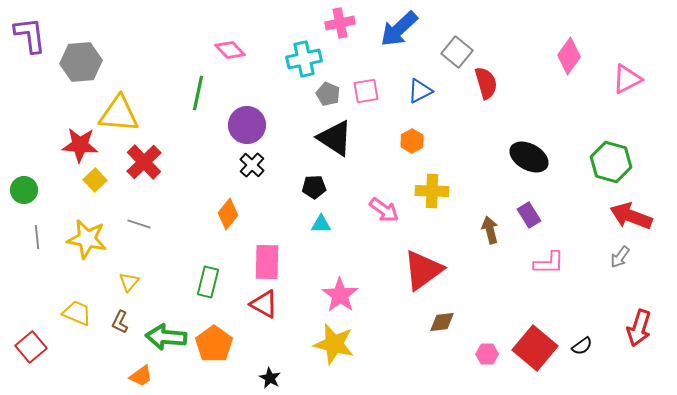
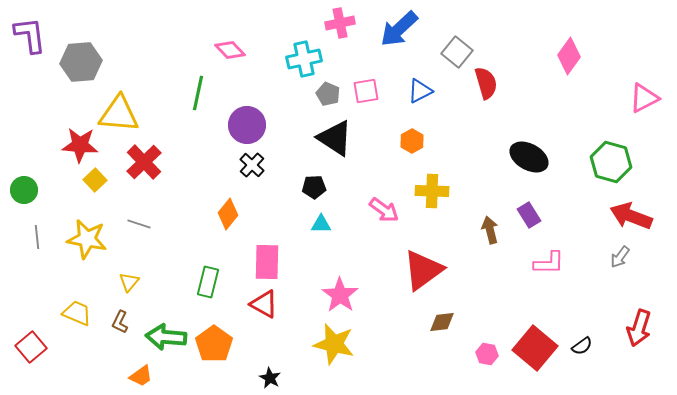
pink triangle at (627, 79): moved 17 px right, 19 px down
pink hexagon at (487, 354): rotated 10 degrees clockwise
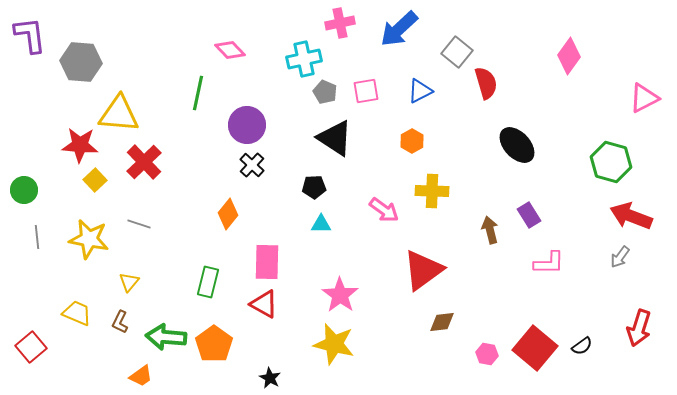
gray hexagon at (81, 62): rotated 9 degrees clockwise
gray pentagon at (328, 94): moved 3 px left, 2 px up
black ellipse at (529, 157): moved 12 px left, 12 px up; rotated 18 degrees clockwise
yellow star at (87, 239): moved 2 px right
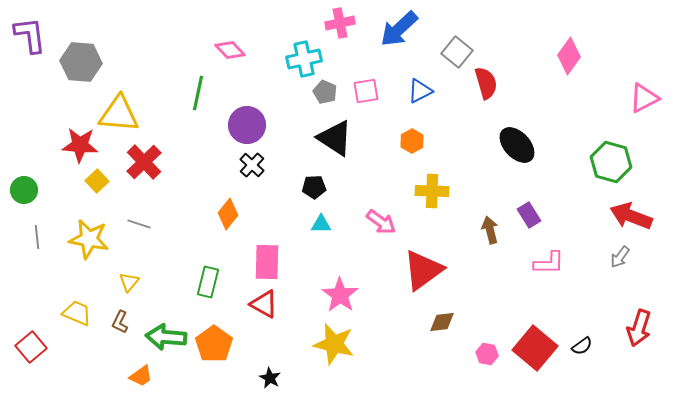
yellow square at (95, 180): moved 2 px right, 1 px down
pink arrow at (384, 210): moved 3 px left, 12 px down
